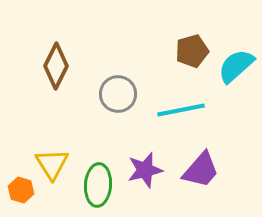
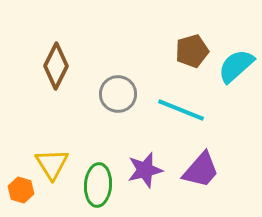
cyan line: rotated 33 degrees clockwise
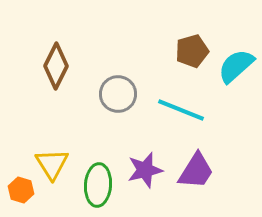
purple trapezoid: moved 5 px left, 1 px down; rotated 9 degrees counterclockwise
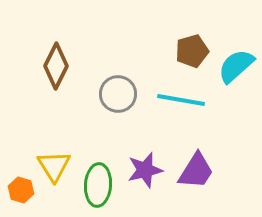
cyan line: moved 10 px up; rotated 12 degrees counterclockwise
yellow triangle: moved 2 px right, 2 px down
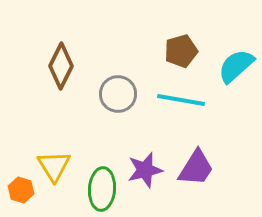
brown pentagon: moved 11 px left
brown diamond: moved 5 px right
purple trapezoid: moved 3 px up
green ellipse: moved 4 px right, 4 px down
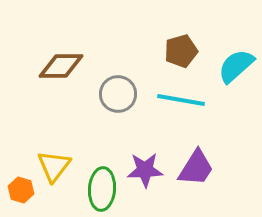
brown diamond: rotated 63 degrees clockwise
yellow triangle: rotated 9 degrees clockwise
purple star: rotated 12 degrees clockwise
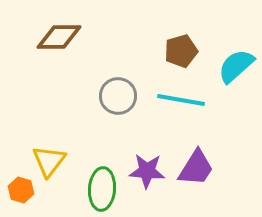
brown diamond: moved 2 px left, 29 px up
gray circle: moved 2 px down
yellow triangle: moved 5 px left, 5 px up
purple star: moved 2 px right, 1 px down; rotated 6 degrees clockwise
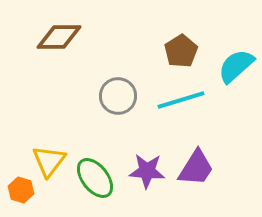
brown pentagon: rotated 16 degrees counterclockwise
cyan line: rotated 27 degrees counterclockwise
green ellipse: moved 7 px left, 11 px up; rotated 42 degrees counterclockwise
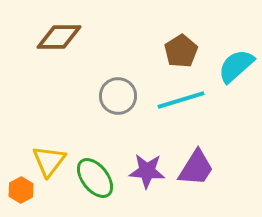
orange hexagon: rotated 15 degrees clockwise
